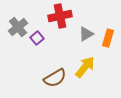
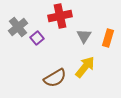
gray triangle: moved 2 px left, 2 px down; rotated 28 degrees counterclockwise
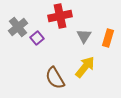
brown semicircle: rotated 90 degrees clockwise
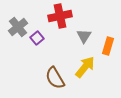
orange rectangle: moved 8 px down
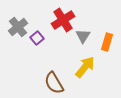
red cross: moved 3 px right, 4 px down; rotated 20 degrees counterclockwise
gray triangle: moved 1 px left
orange rectangle: moved 1 px left, 4 px up
brown semicircle: moved 1 px left, 5 px down
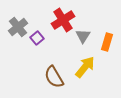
brown semicircle: moved 6 px up
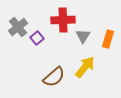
red cross: rotated 30 degrees clockwise
orange rectangle: moved 1 px right, 3 px up
brown semicircle: rotated 100 degrees counterclockwise
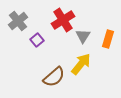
red cross: rotated 30 degrees counterclockwise
gray cross: moved 6 px up
purple square: moved 2 px down
yellow arrow: moved 4 px left, 3 px up
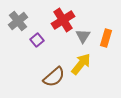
orange rectangle: moved 2 px left, 1 px up
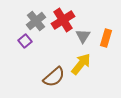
gray cross: moved 18 px right
purple square: moved 12 px left, 1 px down
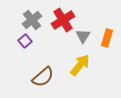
gray cross: moved 4 px left, 1 px up
orange rectangle: moved 1 px right
yellow arrow: moved 1 px left, 1 px down
brown semicircle: moved 11 px left
